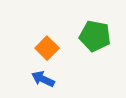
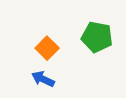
green pentagon: moved 2 px right, 1 px down
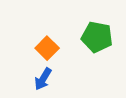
blue arrow: rotated 85 degrees counterclockwise
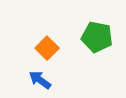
blue arrow: moved 3 px left, 1 px down; rotated 95 degrees clockwise
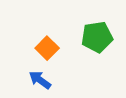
green pentagon: rotated 20 degrees counterclockwise
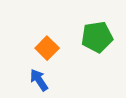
blue arrow: moved 1 px left; rotated 20 degrees clockwise
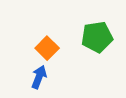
blue arrow: moved 3 px up; rotated 55 degrees clockwise
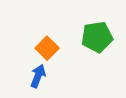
blue arrow: moved 1 px left, 1 px up
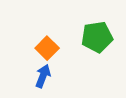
blue arrow: moved 5 px right
